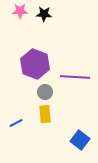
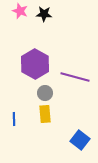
pink star: rotated 21 degrees clockwise
purple hexagon: rotated 8 degrees clockwise
purple line: rotated 12 degrees clockwise
gray circle: moved 1 px down
blue line: moved 2 px left, 4 px up; rotated 64 degrees counterclockwise
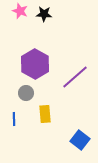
purple line: rotated 56 degrees counterclockwise
gray circle: moved 19 px left
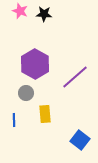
blue line: moved 1 px down
